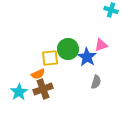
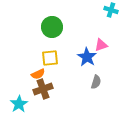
green circle: moved 16 px left, 22 px up
cyan star: moved 12 px down
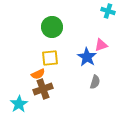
cyan cross: moved 3 px left, 1 px down
gray semicircle: moved 1 px left
